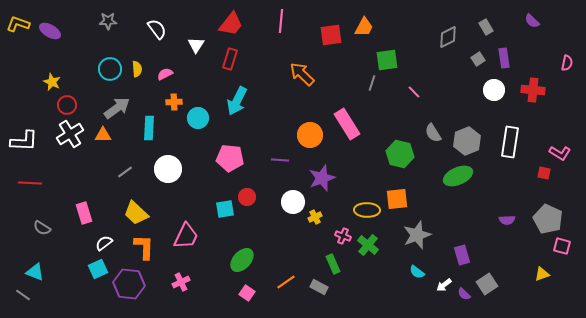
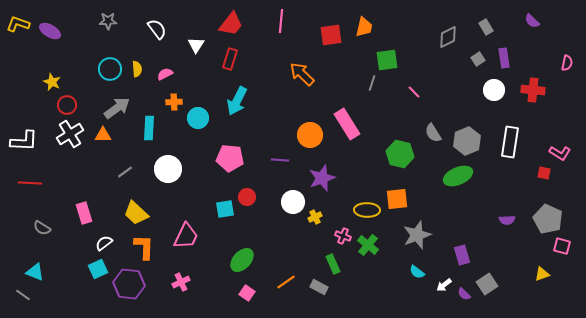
orange trapezoid at (364, 27): rotated 15 degrees counterclockwise
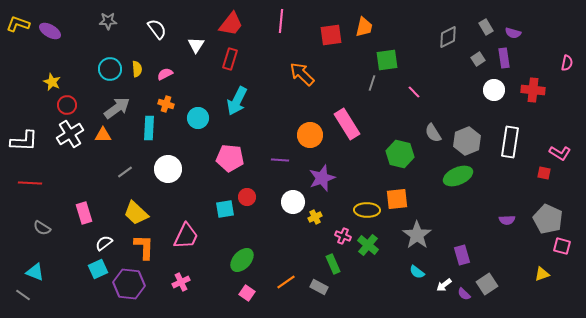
purple semicircle at (532, 21): moved 19 px left, 12 px down; rotated 28 degrees counterclockwise
orange cross at (174, 102): moved 8 px left, 2 px down; rotated 21 degrees clockwise
gray star at (417, 235): rotated 16 degrees counterclockwise
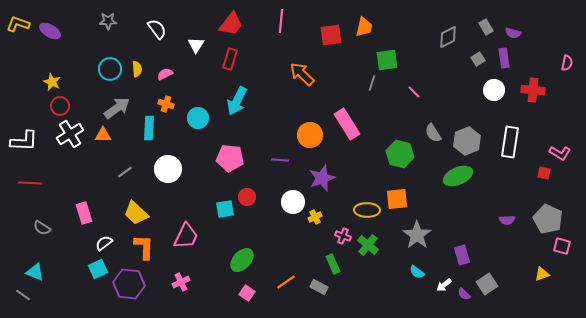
red circle at (67, 105): moved 7 px left, 1 px down
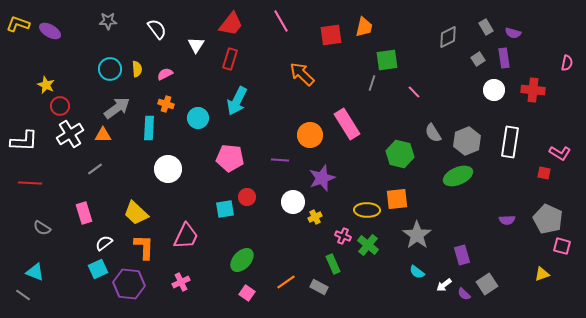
pink line at (281, 21): rotated 35 degrees counterclockwise
yellow star at (52, 82): moved 6 px left, 3 px down
gray line at (125, 172): moved 30 px left, 3 px up
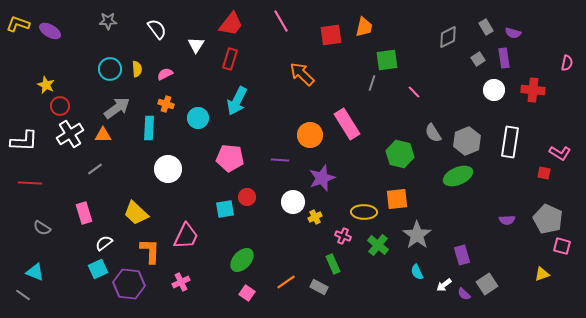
yellow ellipse at (367, 210): moved 3 px left, 2 px down
green cross at (368, 245): moved 10 px right
orange L-shape at (144, 247): moved 6 px right, 4 px down
cyan semicircle at (417, 272): rotated 28 degrees clockwise
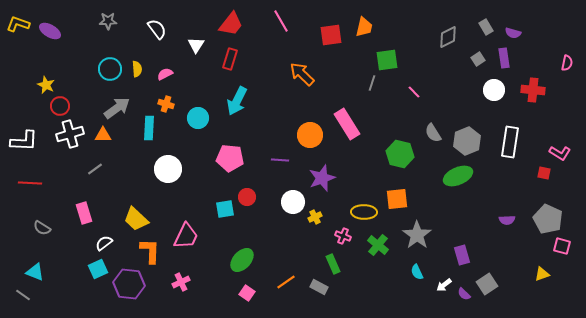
white cross at (70, 134): rotated 16 degrees clockwise
yellow trapezoid at (136, 213): moved 6 px down
